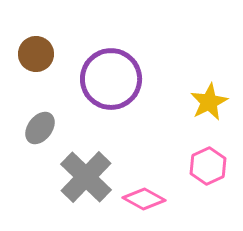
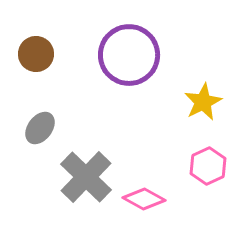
purple circle: moved 18 px right, 24 px up
yellow star: moved 6 px left
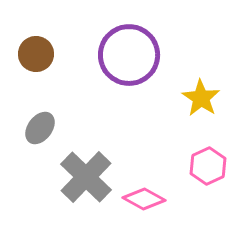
yellow star: moved 2 px left, 4 px up; rotated 12 degrees counterclockwise
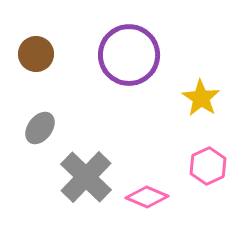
pink diamond: moved 3 px right, 2 px up; rotated 6 degrees counterclockwise
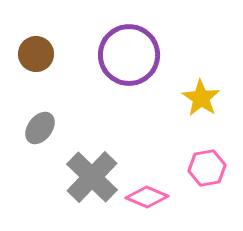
pink hexagon: moved 1 px left, 2 px down; rotated 15 degrees clockwise
gray cross: moved 6 px right
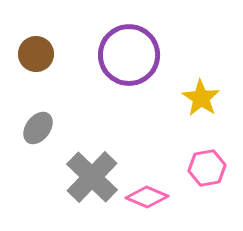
gray ellipse: moved 2 px left
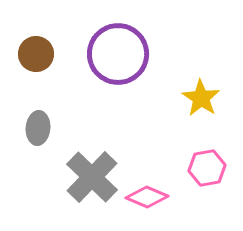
purple circle: moved 11 px left, 1 px up
gray ellipse: rotated 32 degrees counterclockwise
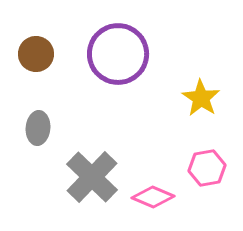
pink diamond: moved 6 px right
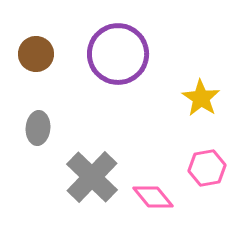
pink diamond: rotated 27 degrees clockwise
